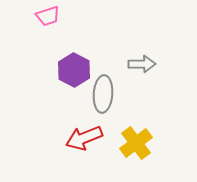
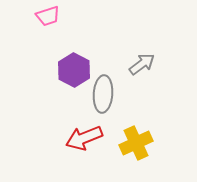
gray arrow: rotated 36 degrees counterclockwise
yellow cross: rotated 12 degrees clockwise
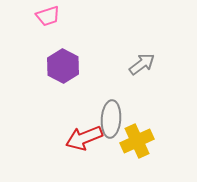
purple hexagon: moved 11 px left, 4 px up
gray ellipse: moved 8 px right, 25 px down
yellow cross: moved 1 px right, 2 px up
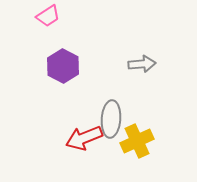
pink trapezoid: rotated 15 degrees counterclockwise
gray arrow: rotated 32 degrees clockwise
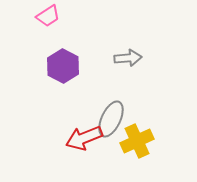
gray arrow: moved 14 px left, 6 px up
gray ellipse: rotated 21 degrees clockwise
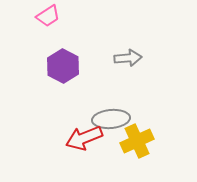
gray ellipse: rotated 60 degrees clockwise
